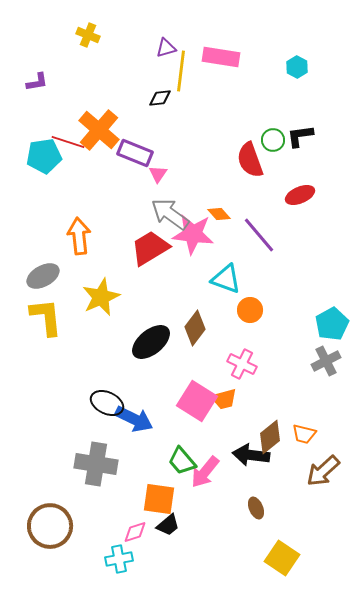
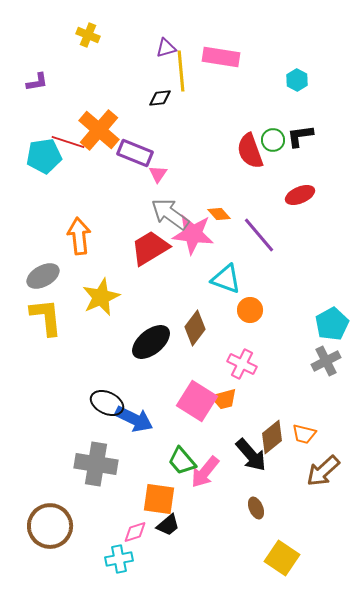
cyan hexagon at (297, 67): moved 13 px down
yellow line at (181, 71): rotated 12 degrees counterclockwise
red semicircle at (250, 160): moved 9 px up
brown diamond at (270, 437): moved 2 px right
black arrow at (251, 455): rotated 138 degrees counterclockwise
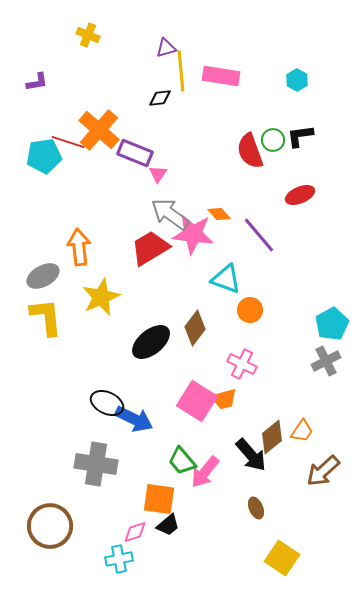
pink rectangle at (221, 57): moved 19 px down
orange arrow at (79, 236): moved 11 px down
orange trapezoid at (304, 434): moved 2 px left, 3 px up; rotated 70 degrees counterclockwise
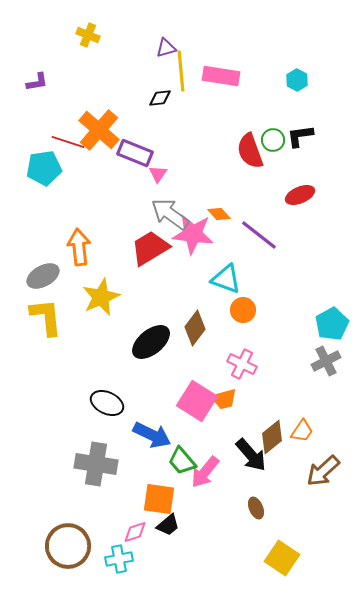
cyan pentagon at (44, 156): moved 12 px down
purple line at (259, 235): rotated 12 degrees counterclockwise
orange circle at (250, 310): moved 7 px left
blue arrow at (134, 419): moved 18 px right, 16 px down
brown circle at (50, 526): moved 18 px right, 20 px down
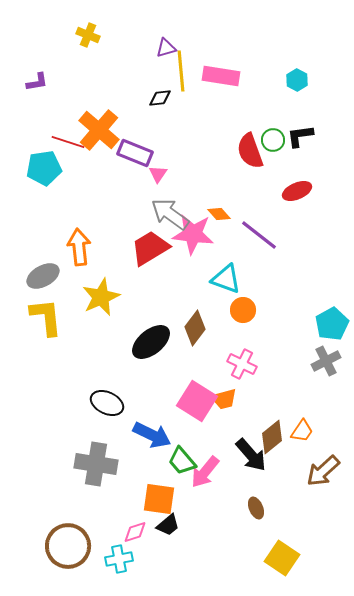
red ellipse at (300, 195): moved 3 px left, 4 px up
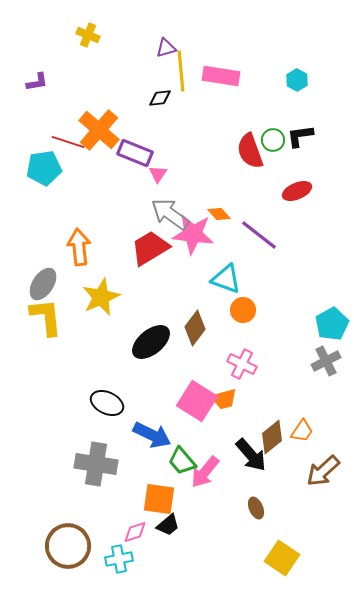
gray ellipse at (43, 276): moved 8 px down; rotated 28 degrees counterclockwise
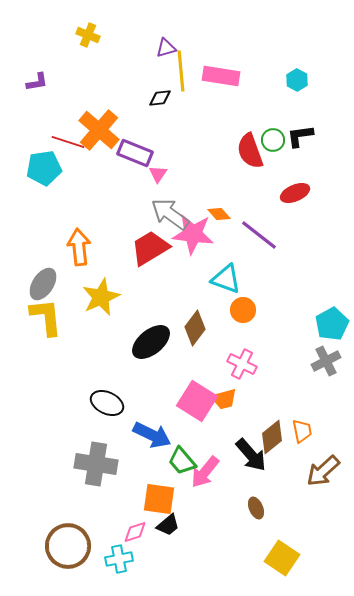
red ellipse at (297, 191): moved 2 px left, 2 px down
orange trapezoid at (302, 431): rotated 45 degrees counterclockwise
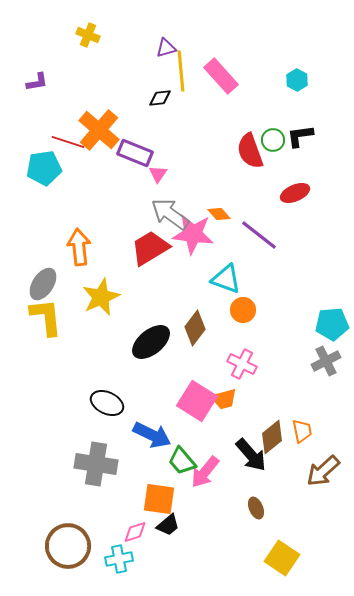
pink rectangle at (221, 76): rotated 39 degrees clockwise
cyan pentagon at (332, 324): rotated 24 degrees clockwise
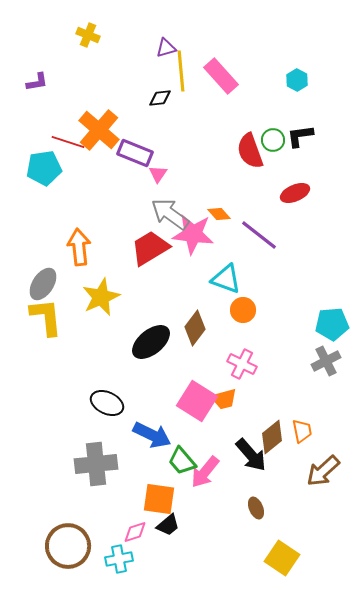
gray cross at (96, 464): rotated 15 degrees counterclockwise
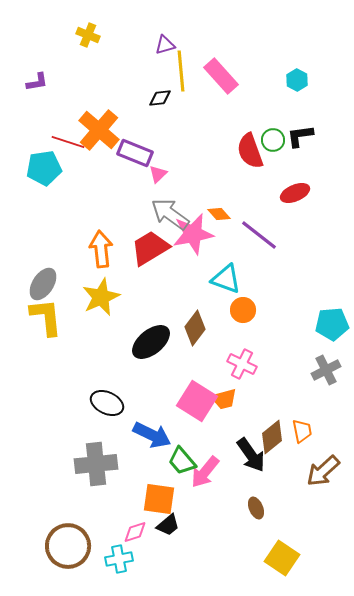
purple triangle at (166, 48): moved 1 px left, 3 px up
pink triangle at (158, 174): rotated 12 degrees clockwise
pink star at (193, 234): rotated 18 degrees counterclockwise
orange arrow at (79, 247): moved 22 px right, 2 px down
gray cross at (326, 361): moved 9 px down
black arrow at (251, 455): rotated 6 degrees clockwise
